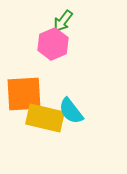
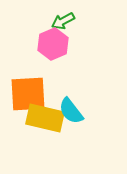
green arrow: rotated 25 degrees clockwise
orange square: moved 4 px right
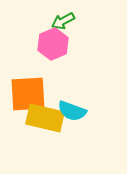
cyan semicircle: moved 1 px right; rotated 32 degrees counterclockwise
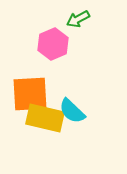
green arrow: moved 15 px right, 2 px up
orange square: moved 2 px right
cyan semicircle: rotated 24 degrees clockwise
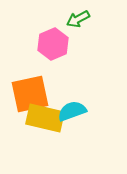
orange square: rotated 9 degrees counterclockwise
cyan semicircle: rotated 116 degrees clockwise
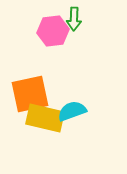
green arrow: moved 4 px left; rotated 60 degrees counterclockwise
pink hexagon: moved 13 px up; rotated 16 degrees clockwise
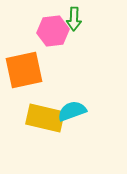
orange square: moved 6 px left, 24 px up
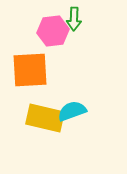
orange square: moved 6 px right; rotated 9 degrees clockwise
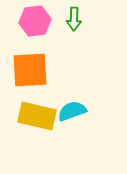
pink hexagon: moved 18 px left, 10 px up
yellow rectangle: moved 8 px left, 2 px up
